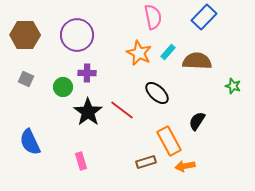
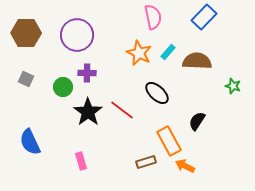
brown hexagon: moved 1 px right, 2 px up
orange arrow: rotated 36 degrees clockwise
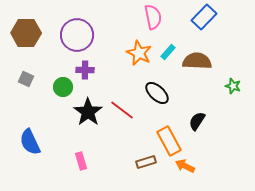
purple cross: moved 2 px left, 3 px up
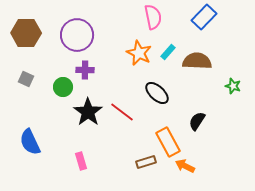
red line: moved 2 px down
orange rectangle: moved 1 px left, 1 px down
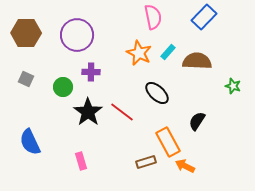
purple cross: moved 6 px right, 2 px down
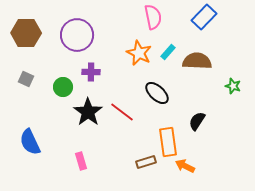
orange rectangle: rotated 20 degrees clockwise
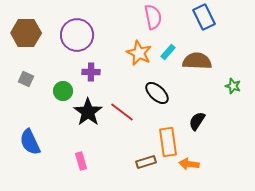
blue rectangle: rotated 70 degrees counterclockwise
green circle: moved 4 px down
orange arrow: moved 4 px right, 2 px up; rotated 18 degrees counterclockwise
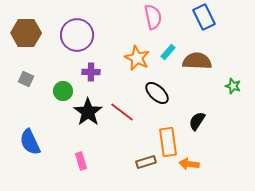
orange star: moved 2 px left, 5 px down
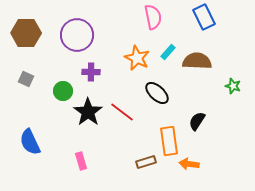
orange rectangle: moved 1 px right, 1 px up
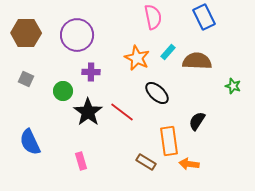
brown rectangle: rotated 48 degrees clockwise
